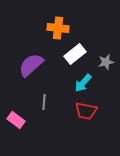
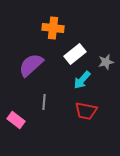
orange cross: moved 5 px left
cyan arrow: moved 1 px left, 3 px up
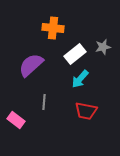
gray star: moved 3 px left, 15 px up
cyan arrow: moved 2 px left, 1 px up
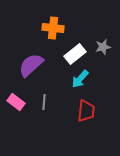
red trapezoid: rotated 95 degrees counterclockwise
pink rectangle: moved 18 px up
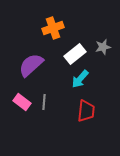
orange cross: rotated 25 degrees counterclockwise
pink rectangle: moved 6 px right
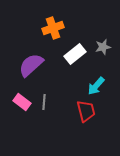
cyan arrow: moved 16 px right, 7 px down
red trapezoid: rotated 20 degrees counterclockwise
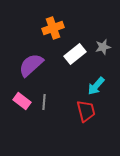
pink rectangle: moved 1 px up
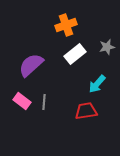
orange cross: moved 13 px right, 3 px up
gray star: moved 4 px right
cyan arrow: moved 1 px right, 2 px up
red trapezoid: rotated 85 degrees counterclockwise
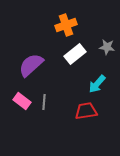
gray star: rotated 21 degrees clockwise
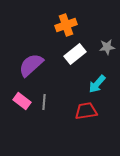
gray star: rotated 14 degrees counterclockwise
